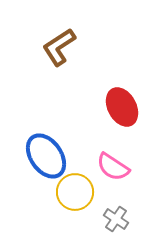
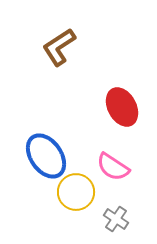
yellow circle: moved 1 px right
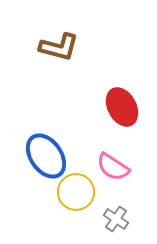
brown L-shape: rotated 132 degrees counterclockwise
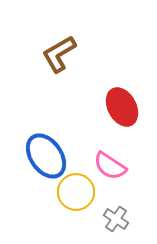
brown L-shape: moved 7 px down; rotated 135 degrees clockwise
pink semicircle: moved 3 px left, 1 px up
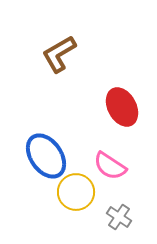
gray cross: moved 3 px right, 2 px up
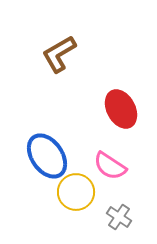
red ellipse: moved 1 px left, 2 px down
blue ellipse: moved 1 px right
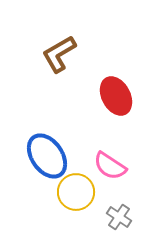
red ellipse: moved 5 px left, 13 px up
